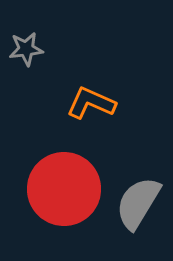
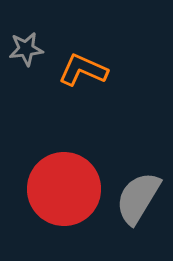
orange L-shape: moved 8 px left, 33 px up
gray semicircle: moved 5 px up
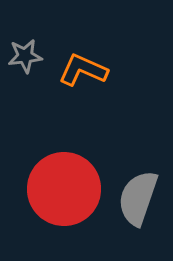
gray star: moved 1 px left, 7 px down
gray semicircle: rotated 12 degrees counterclockwise
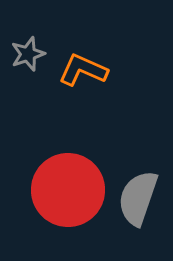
gray star: moved 3 px right, 2 px up; rotated 12 degrees counterclockwise
red circle: moved 4 px right, 1 px down
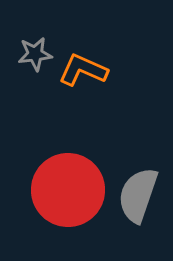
gray star: moved 7 px right; rotated 12 degrees clockwise
gray semicircle: moved 3 px up
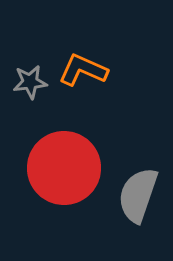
gray star: moved 5 px left, 28 px down
red circle: moved 4 px left, 22 px up
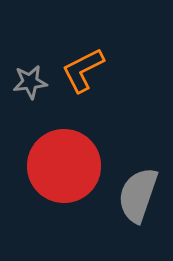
orange L-shape: rotated 51 degrees counterclockwise
red circle: moved 2 px up
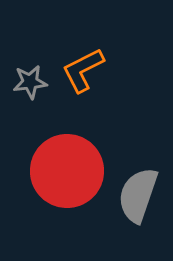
red circle: moved 3 px right, 5 px down
